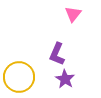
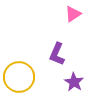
pink triangle: rotated 18 degrees clockwise
purple star: moved 9 px right, 3 px down
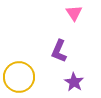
pink triangle: moved 1 px right, 1 px up; rotated 30 degrees counterclockwise
purple L-shape: moved 2 px right, 3 px up
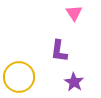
purple L-shape: rotated 15 degrees counterclockwise
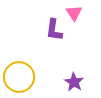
purple L-shape: moved 5 px left, 21 px up
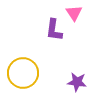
yellow circle: moved 4 px right, 4 px up
purple star: moved 3 px right; rotated 24 degrees counterclockwise
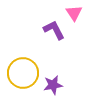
purple L-shape: rotated 145 degrees clockwise
purple star: moved 24 px left, 3 px down; rotated 18 degrees counterclockwise
